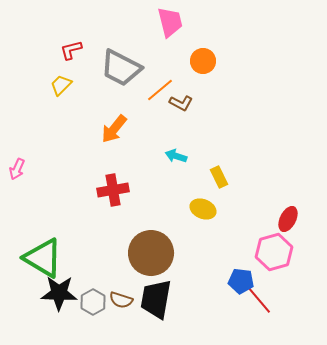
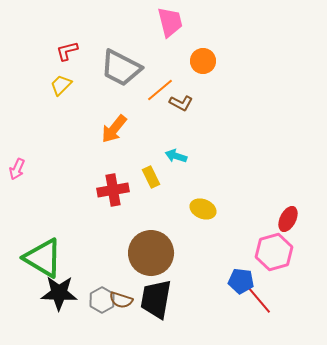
red L-shape: moved 4 px left, 1 px down
yellow rectangle: moved 68 px left
gray hexagon: moved 9 px right, 2 px up
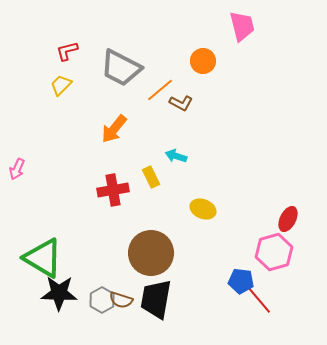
pink trapezoid: moved 72 px right, 4 px down
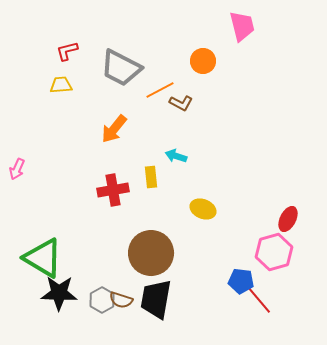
yellow trapezoid: rotated 40 degrees clockwise
orange line: rotated 12 degrees clockwise
yellow rectangle: rotated 20 degrees clockwise
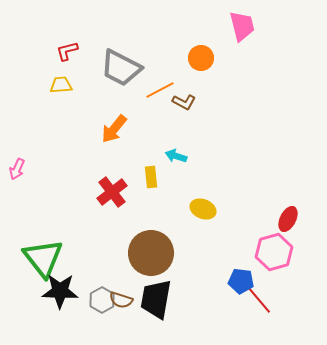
orange circle: moved 2 px left, 3 px up
brown L-shape: moved 3 px right, 1 px up
red cross: moved 1 px left, 2 px down; rotated 28 degrees counterclockwise
green triangle: rotated 21 degrees clockwise
black star: moved 1 px right, 2 px up
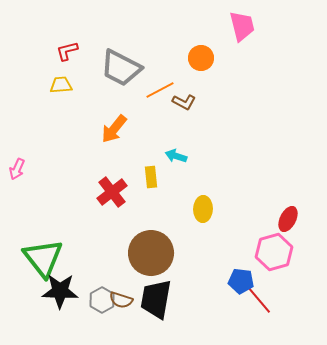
yellow ellipse: rotated 70 degrees clockwise
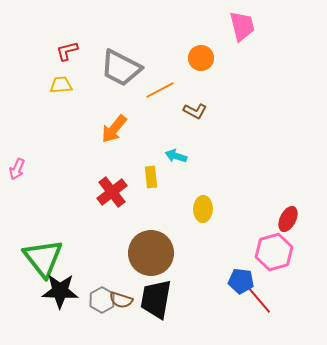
brown L-shape: moved 11 px right, 9 px down
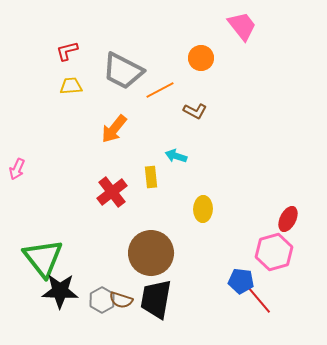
pink trapezoid: rotated 24 degrees counterclockwise
gray trapezoid: moved 2 px right, 3 px down
yellow trapezoid: moved 10 px right, 1 px down
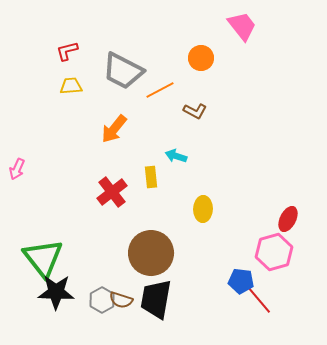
black star: moved 4 px left, 1 px down
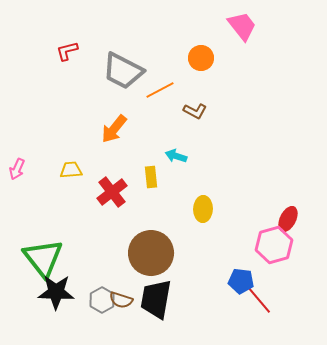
yellow trapezoid: moved 84 px down
pink hexagon: moved 7 px up
